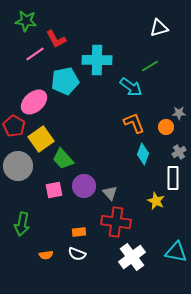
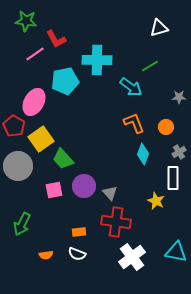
pink ellipse: rotated 20 degrees counterclockwise
gray star: moved 16 px up
green arrow: rotated 15 degrees clockwise
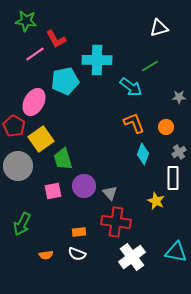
green trapezoid: rotated 25 degrees clockwise
pink square: moved 1 px left, 1 px down
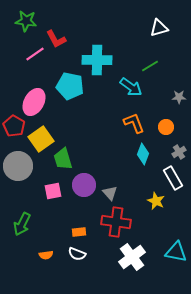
cyan pentagon: moved 5 px right, 5 px down; rotated 24 degrees clockwise
white rectangle: rotated 30 degrees counterclockwise
purple circle: moved 1 px up
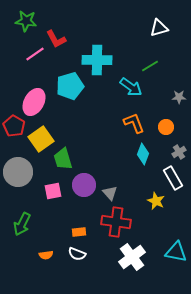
cyan pentagon: rotated 28 degrees counterclockwise
gray circle: moved 6 px down
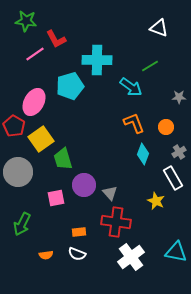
white triangle: rotated 36 degrees clockwise
pink square: moved 3 px right, 7 px down
white cross: moved 1 px left
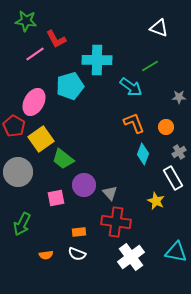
green trapezoid: rotated 35 degrees counterclockwise
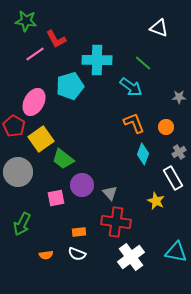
green line: moved 7 px left, 3 px up; rotated 72 degrees clockwise
purple circle: moved 2 px left
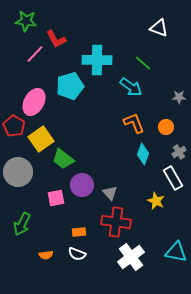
pink line: rotated 12 degrees counterclockwise
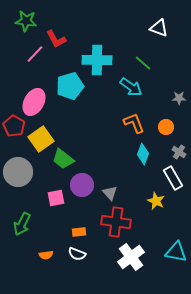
gray star: moved 1 px down
gray cross: rotated 24 degrees counterclockwise
